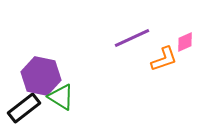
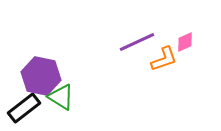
purple line: moved 5 px right, 4 px down
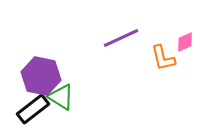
purple line: moved 16 px left, 4 px up
orange L-shape: moved 1 px left, 1 px up; rotated 96 degrees clockwise
black rectangle: moved 9 px right, 1 px down
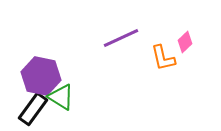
pink diamond: rotated 20 degrees counterclockwise
black rectangle: rotated 16 degrees counterclockwise
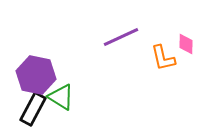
purple line: moved 1 px up
pink diamond: moved 1 px right, 2 px down; rotated 45 degrees counterclockwise
purple hexagon: moved 5 px left, 1 px up
black rectangle: rotated 8 degrees counterclockwise
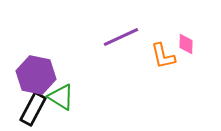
orange L-shape: moved 2 px up
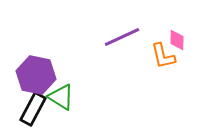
purple line: moved 1 px right
pink diamond: moved 9 px left, 4 px up
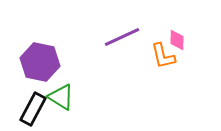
purple hexagon: moved 4 px right, 13 px up
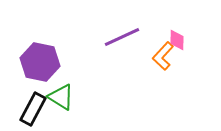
orange L-shape: rotated 56 degrees clockwise
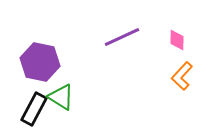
orange L-shape: moved 19 px right, 20 px down
black rectangle: moved 1 px right
